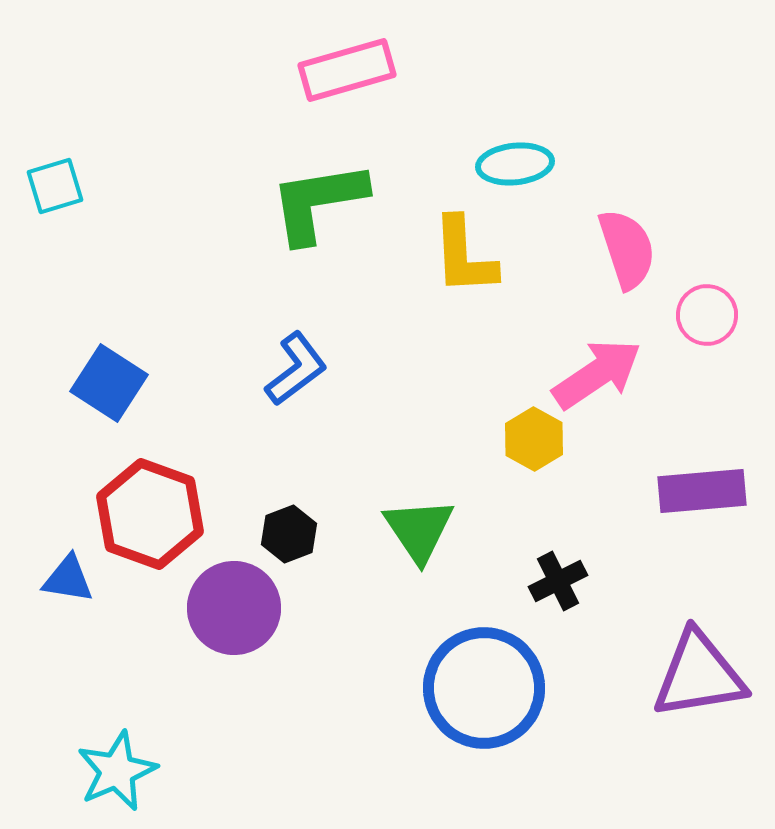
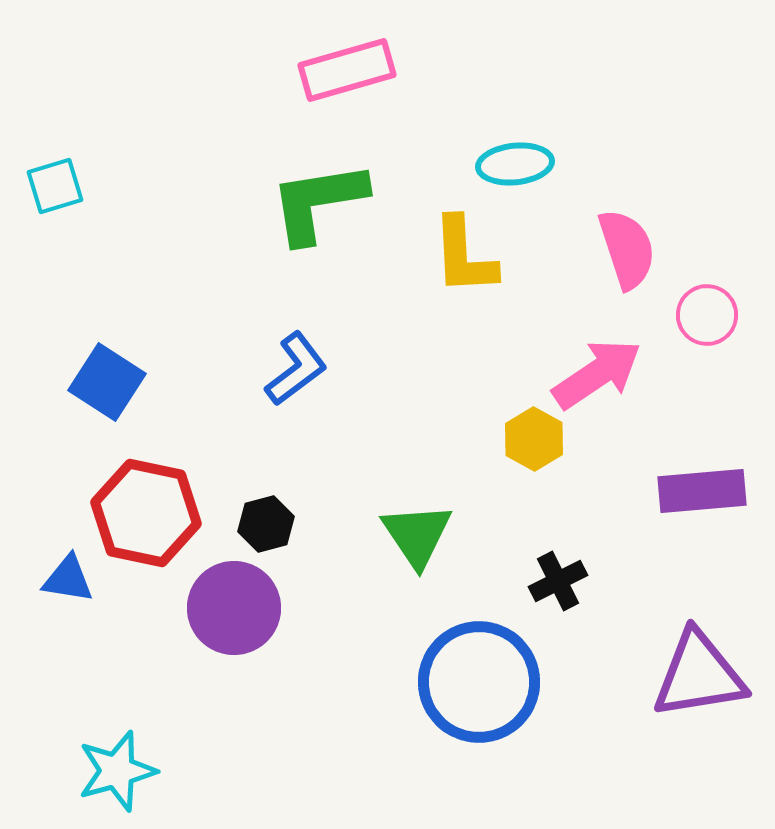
blue square: moved 2 px left, 1 px up
red hexagon: moved 4 px left, 1 px up; rotated 8 degrees counterclockwise
green triangle: moved 2 px left, 5 px down
black hexagon: moved 23 px left, 10 px up; rotated 6 degrees clockwise
blue circle: moved 5 px left, 6 px up
cyan star: rotated 8 degrees clockwise
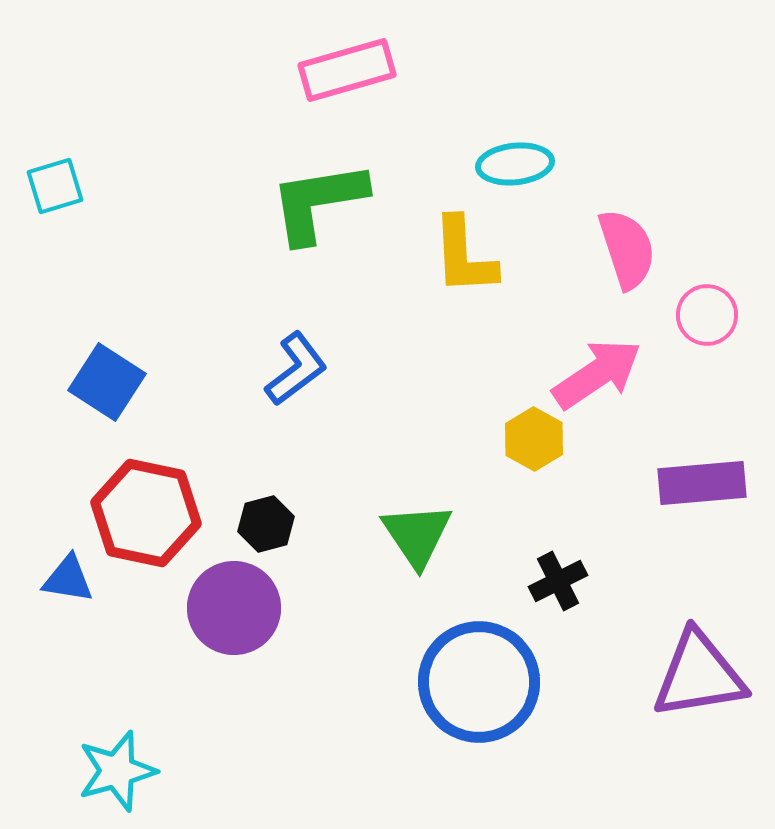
purple rectangle: moved 8 px up
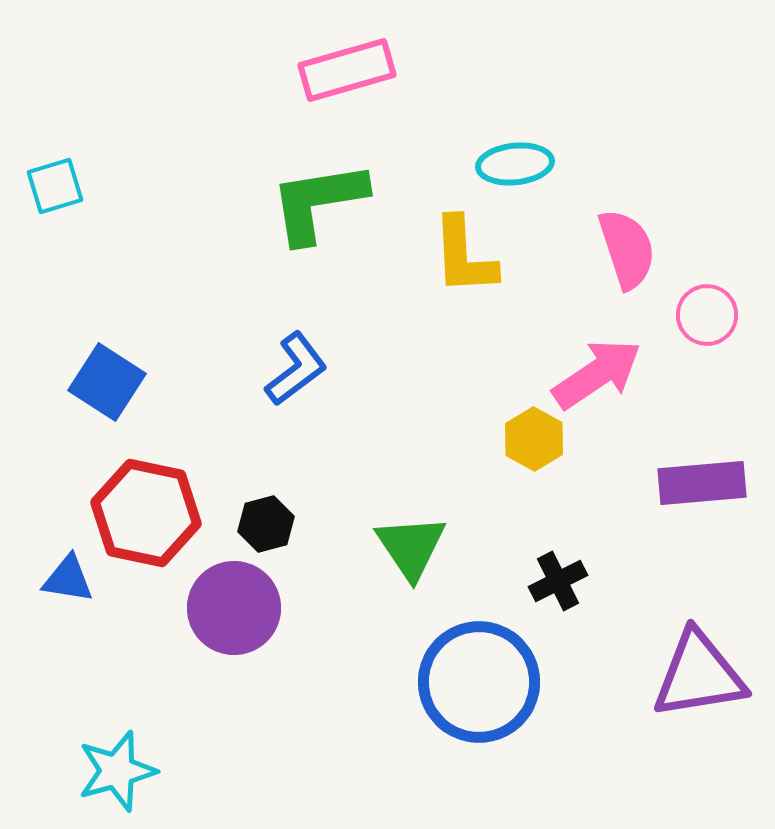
green triangle: moved 6 px left, 12 px down
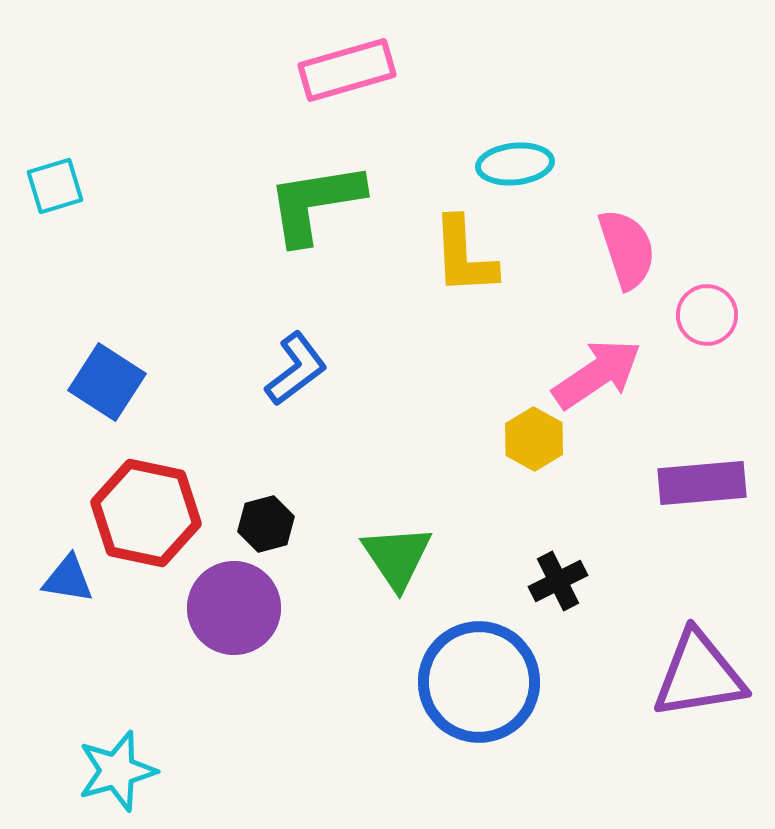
green L-shape: moved 3 px left, 1 px down
green triangle: moved 14 px left, 10 px down
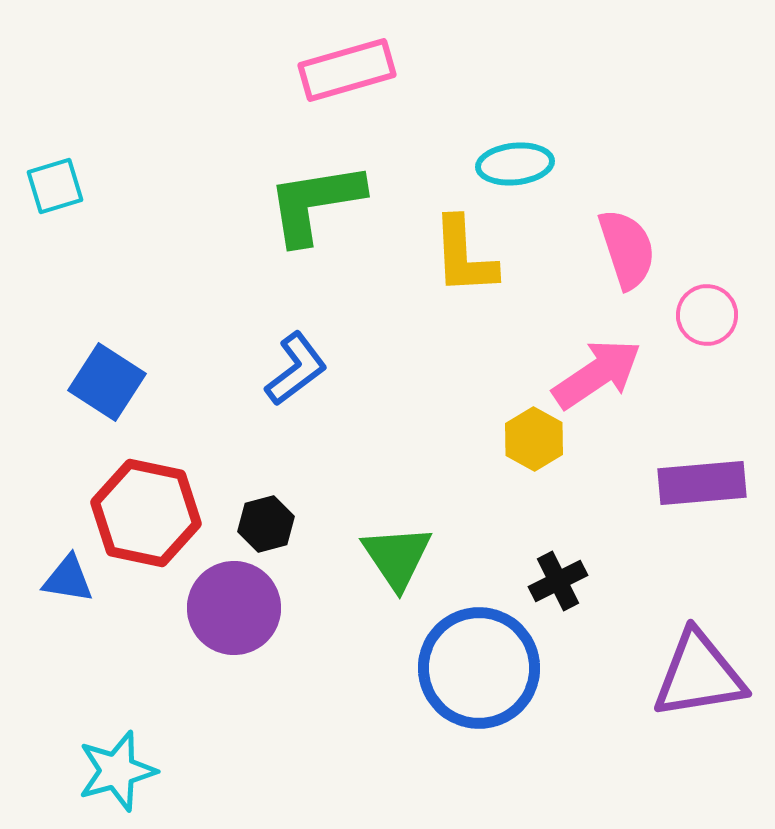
blue circle: moved 14 px up
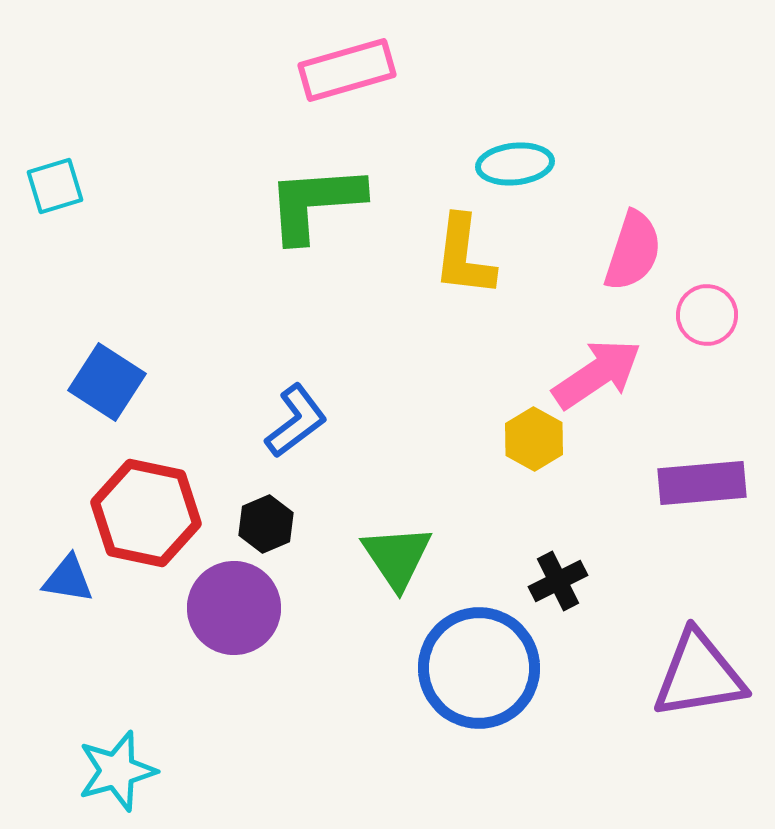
green L-shape: rotated 5 degrees clockwise
pink semicircle: moved 6 px right, 2 px down; rotated 36 degrees clockwise
yellow L-shape: rotated 10 degrees clockwise
blue L-shape: moved 52 px down
black hexagon: rotated 8 degrees counterclockwise
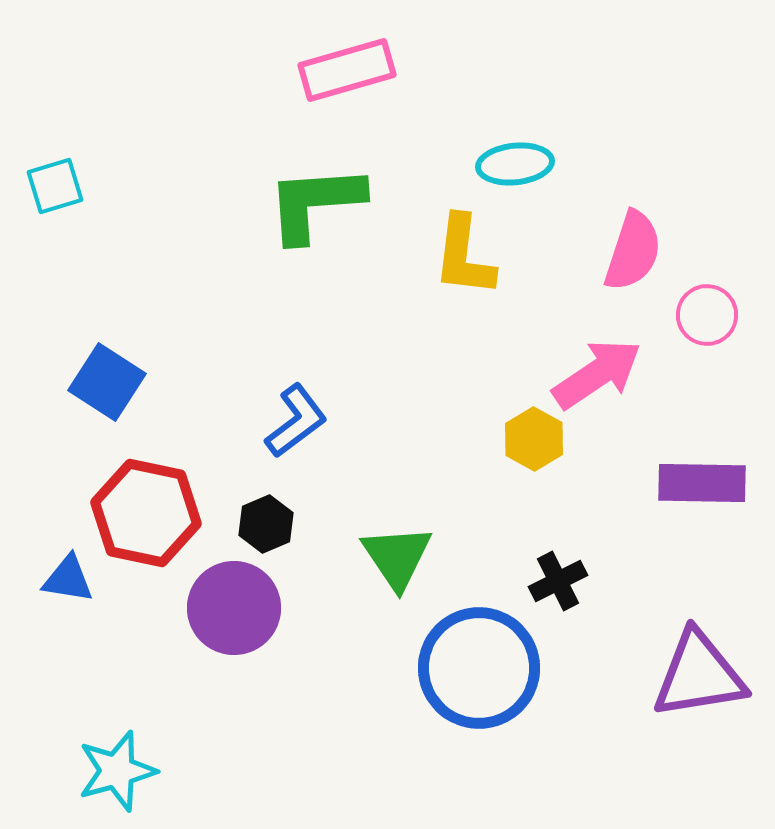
purple rectangle: rotated 6 degrees clockwise
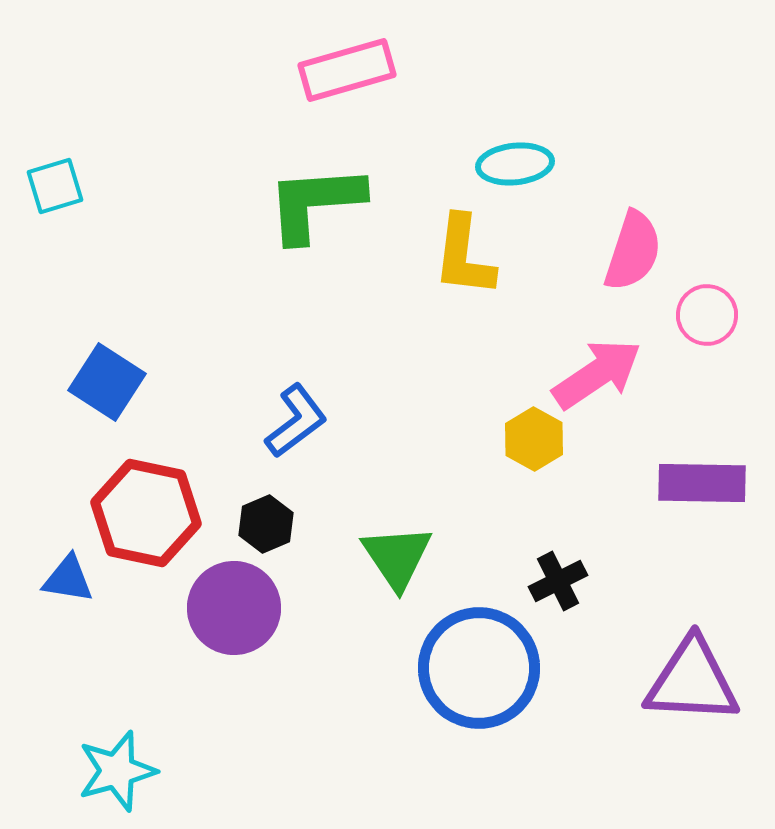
purple triangle: moved 7 px left, 6 px down; rotated 12 degrees clockwise
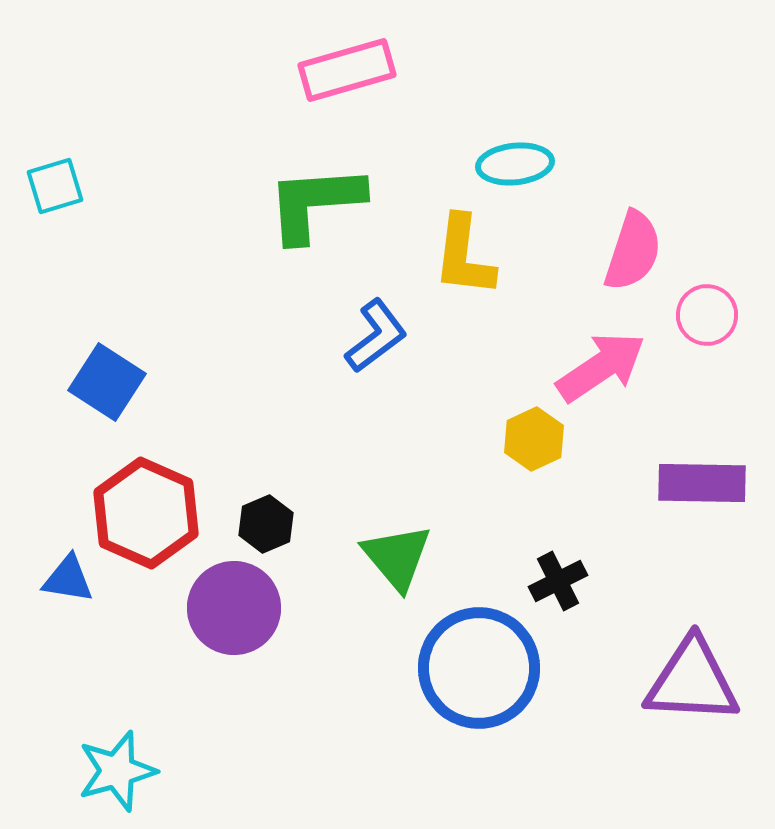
pink arrow: moved 4 px right, 7 px up
blue L-shape: moved 80 px right, 85 px up
yellow hexagon: rotated 6 degrees clockwise
red hexagon: rotated 12 degrees clockwise
green triangle: rotated 6 degrees counterclockwise
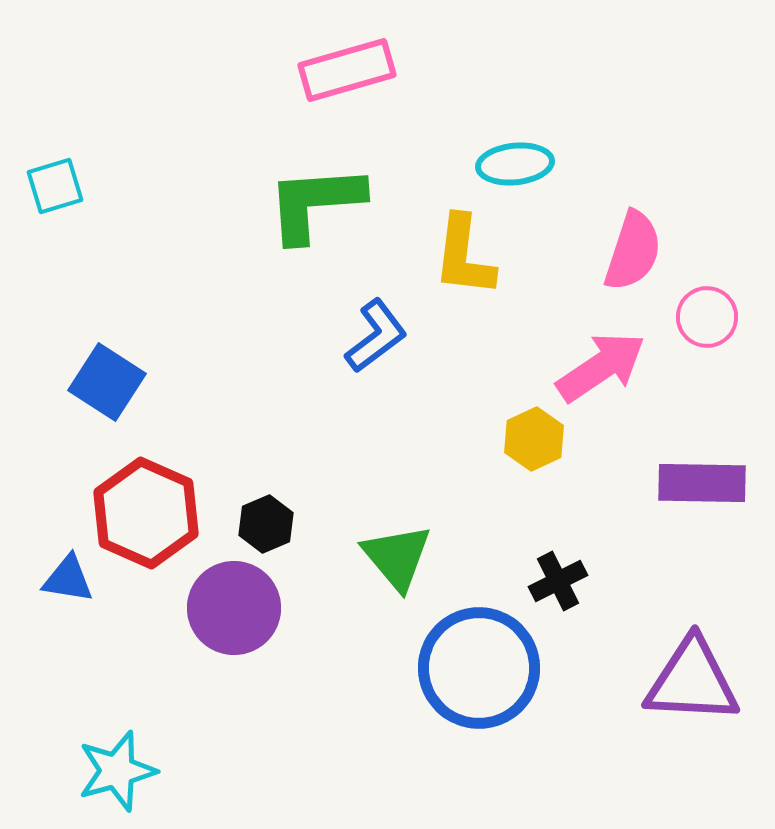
pink circle: moved 2 px down
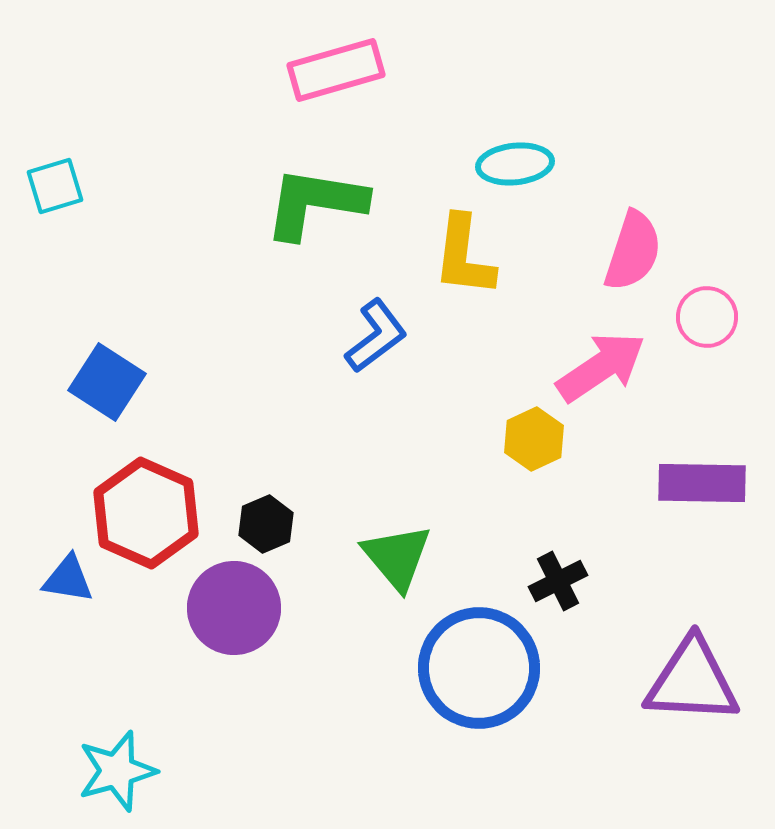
pink rectangle: moved 11 px left
green L-shape: rotated 13 degrees clockwise
